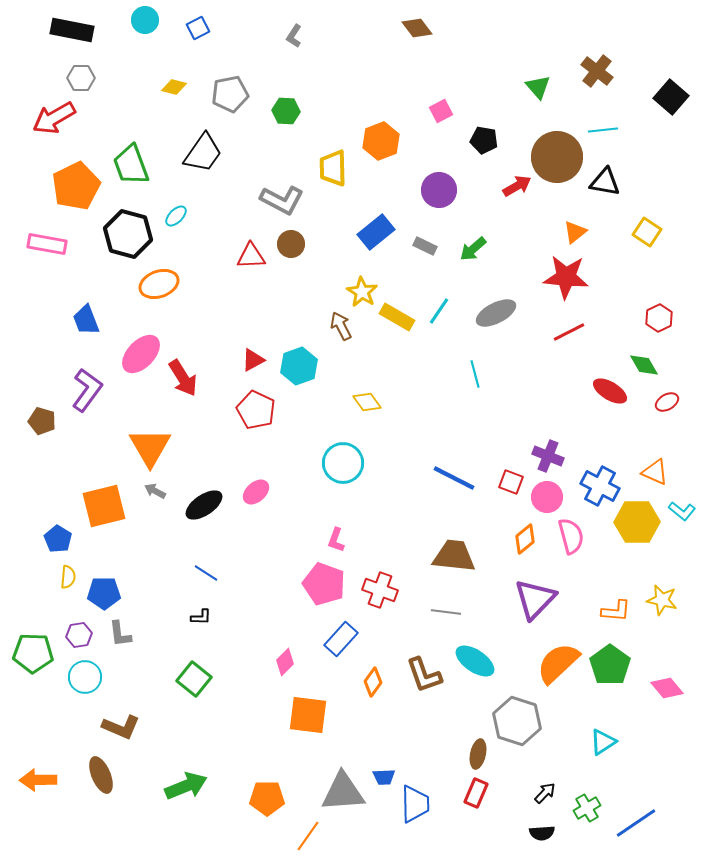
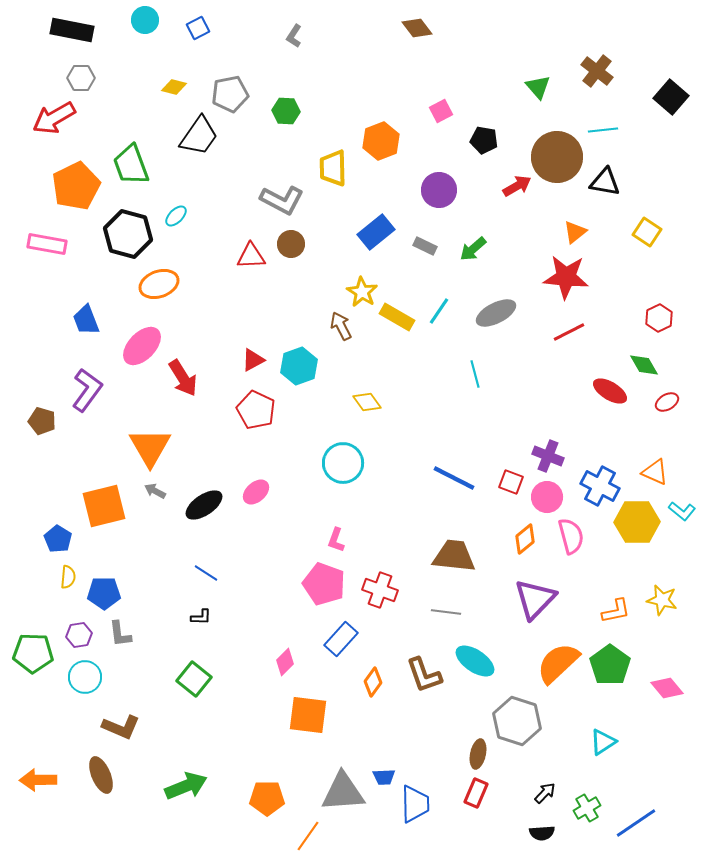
black trapezoid at (203, 153): moved 4 px left, 17 px up
pink ellipse at (141, 354): moved 1 px right, 8 px up
orange L-shape at (616, 611): rotated 16 degrees counterclockwise
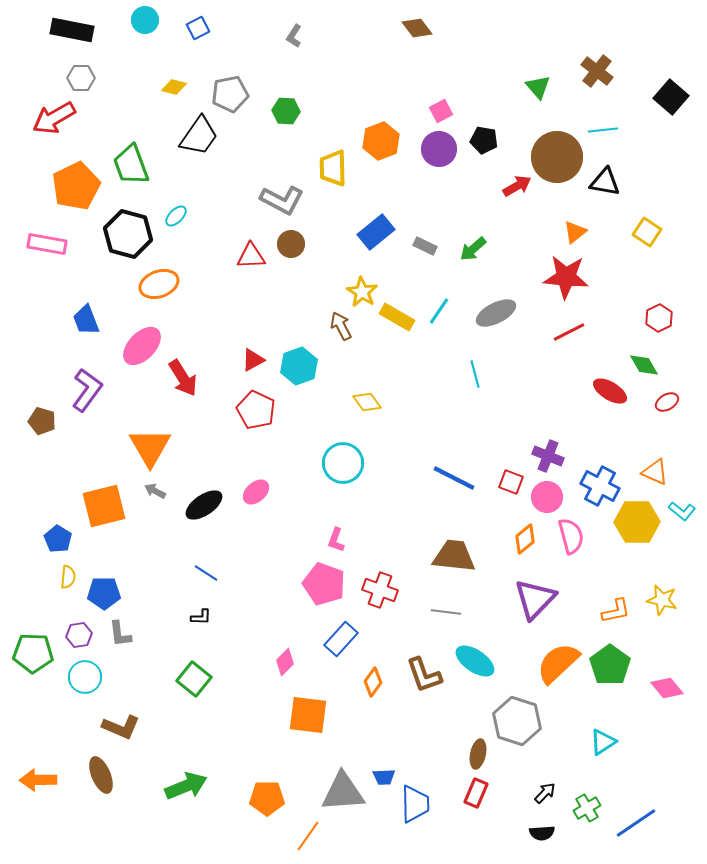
purple circle at (439, 190): moved 41 px up
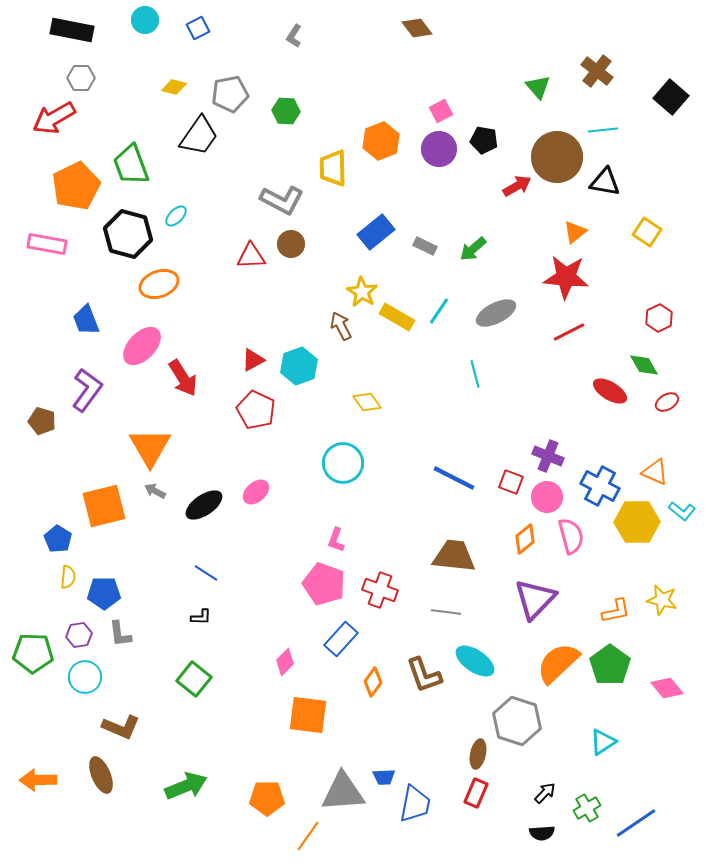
blue trapezoid at (415, 804): rotated 12 degrees clockwise
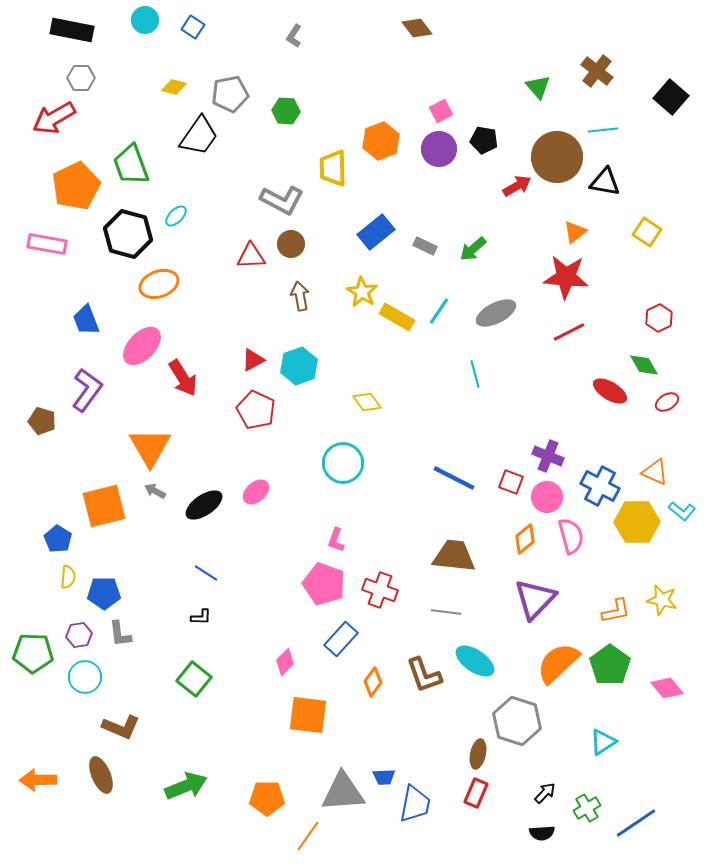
blue square at (198, 28): moved 5 px left, 1 px up; rotated 30 degrees counterclockwise
brown arrow at (341, 326): moved 41 px left, 30 px up; rotated 16 degrees clockwise
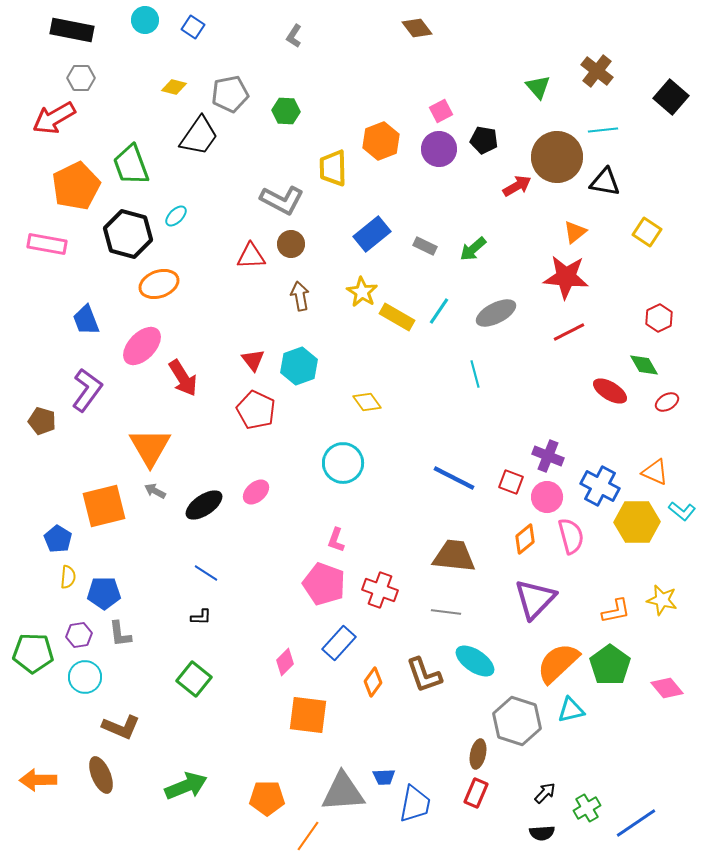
blue rectangle at (376, 232): moved 4 px left, 2 px down
red triangle at (253, 360): rotated 40 degrees counterclockwise
blue rectangle at (341, 639): moved 2 px left, 4 px down
cyan triangle at (603, 742): moved 32 px left, 32 px up; rotated 20 degrees clockwise
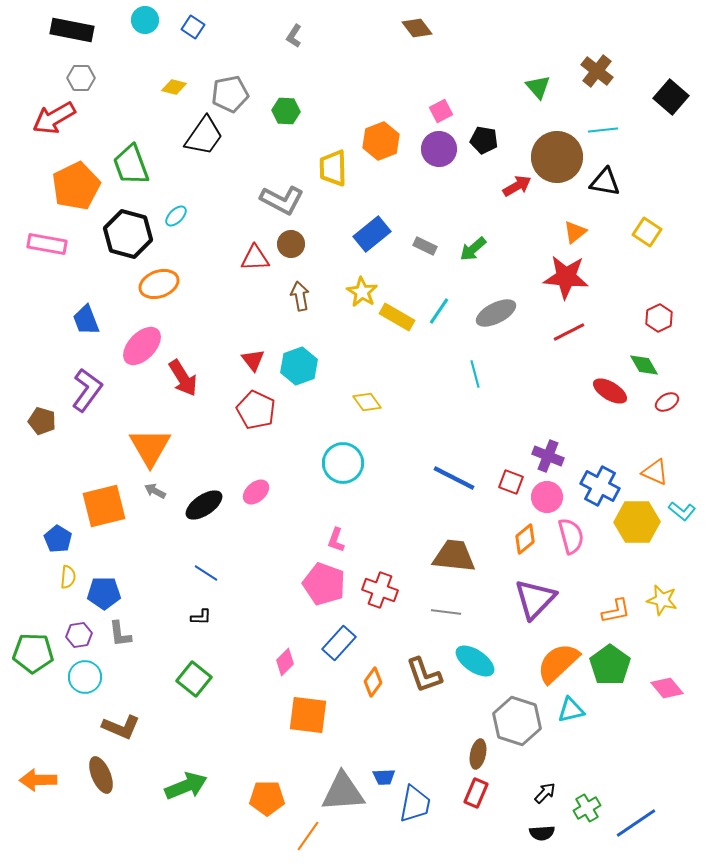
black trapezoid at (199, 136): moved 5 px right
red triangle at (251, 256): moved 4 px right, 2 px down
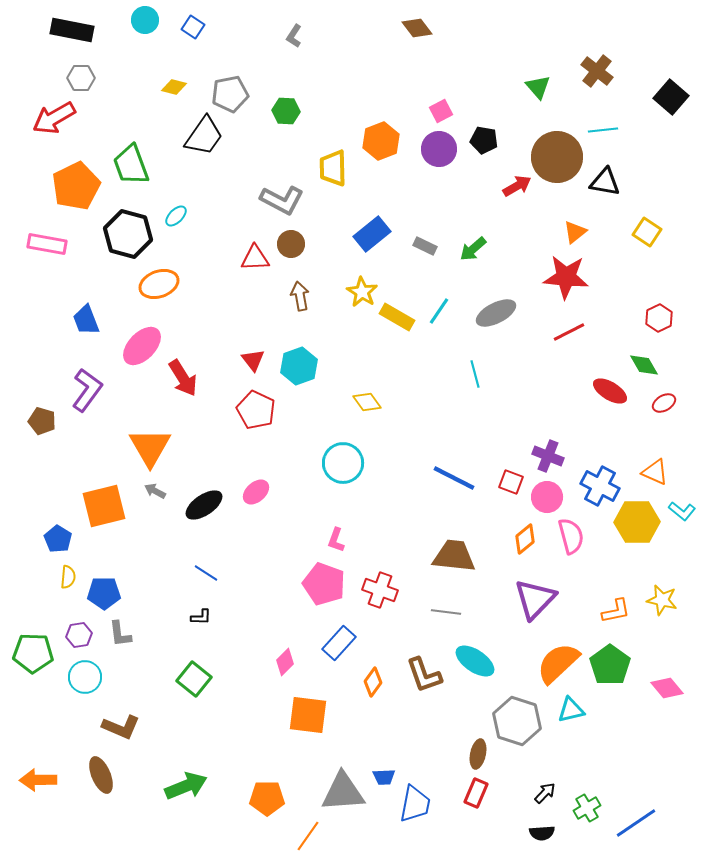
red ellipse at (667, 402): moved 3 px left, 1 px down
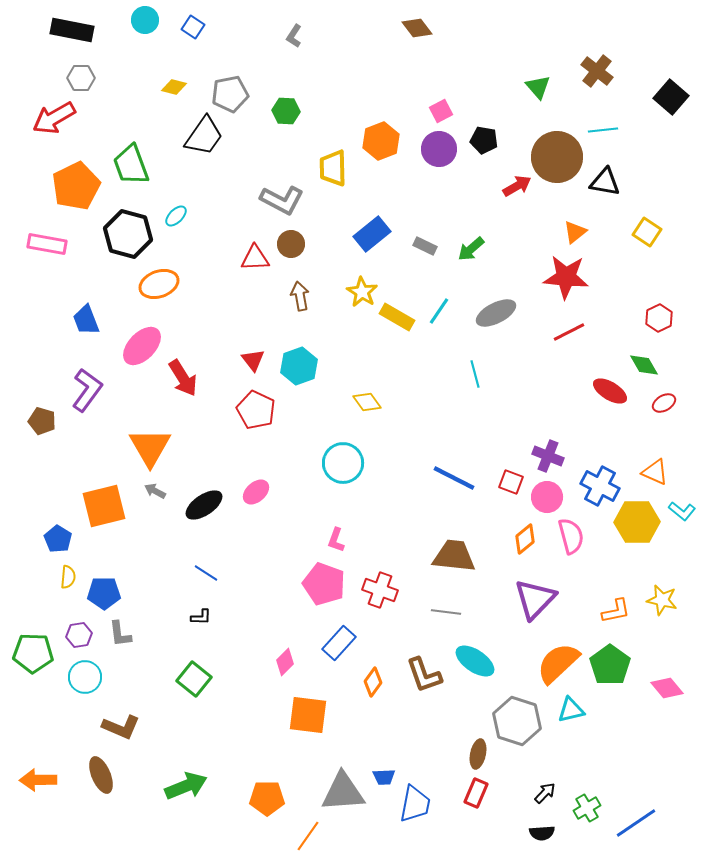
green arrow at (473, 249): moved 2 px left
